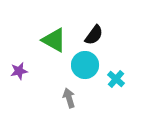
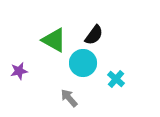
cyan circle: moved 2 px left, 2 px up
gray arrow: rotated 24 degrees counterclockwise
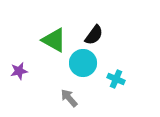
cyan cross: rotated 18 degrees counterclockwise
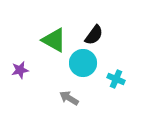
purple star: moved 1 px right, 1 px up
gray arrow: rotated 18 degrees counterclockwise
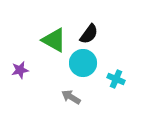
black semicircle: moved 5 px left, 1 px up
gray arrow: moved 2 px right, 1 px up
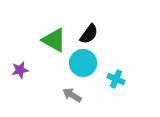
gray arrow: moved 1 px right, 2 px up
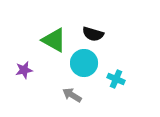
black semicircle: moved 4 px right; rotated 70 degrees clockwise
cyan circle: moved 1 px right
purple star: moved 4 px right
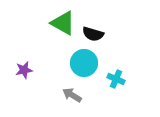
green triangle: moved 9 px right, 17 px up
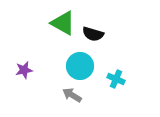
cyan circle: moved 4 px left, 3 px down
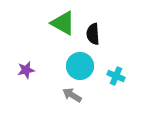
black semicircle: rotated 70 degrees clockwise
purple star: moved 2 px right
cyan cross: moved 3 px up
